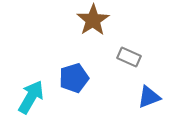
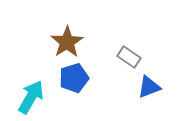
brown star: moved 26 px left, 22 px down
gray rectangle: rotated 10 degrees clockwise
blue triangle: moved 10 px up
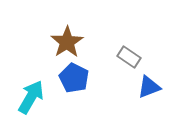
blue pentagon: rotated 28 degrees counterclockwise
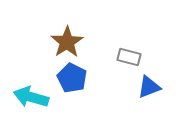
gray rectangle: rotated 20 degrees counterclockwise
blue pentagon: moved 2 px left
cyan arrow: rotated 104 degrees counterclockwise
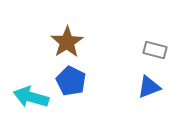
gray rectangle: moved 26 px right, 7 px up
blue pentagon: moved 1 px left, 3 px down
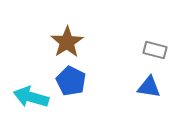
blue triangle: rotated 30 degrees clockwise
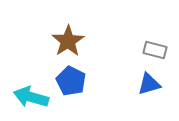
brown star: moved 1 px right, 1 px up
blue triangle: moved 3 px up; rotated 25 degrees counterclockwise
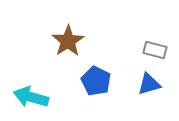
blue pentagon: moved 25 px right
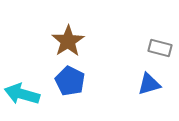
gray rectangle: moved 5 px right, 2 px up
blue pentagon: moved 26 px left
cyan arrow: moved 9 px left, 3 px up
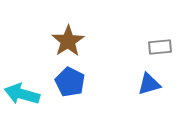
gray rectangle: moved 1 px up; rotated 20 degrees counterclockwise
blue pentagon: moved 1 px down
